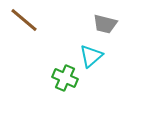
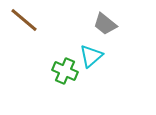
gray trapezoid: rotated 25 degrees clockwise
green cross: moved 7 px up
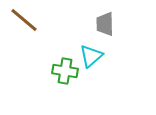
gray trapezoid: rotated 50 degrees clockwise
green cross: rotated 15 degrees counterclockwise
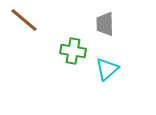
cyan triangle: moved 16 px right, 13 px down
green cross: moved 8 px right, 20 px up
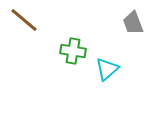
gray trapezoid: moved 28 px right, 1 px up; rotated 20 degrees counterclockwise
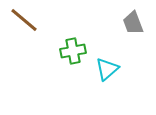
green cross: rotated 20 degrees counterclockwise
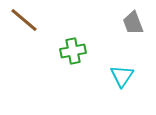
cyan triangle: moved 15 px right, 7 px down; rotated 15 degrees counterclockwise
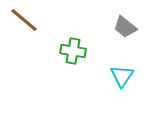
gray trapezoid: moved 8 px left, 4 px down; rotated 30 degrees counterclockwise
green cross: rotated 20 degrees clockwise
